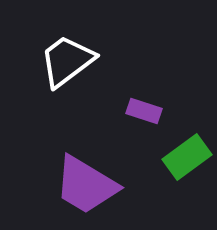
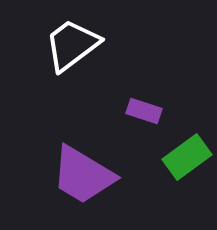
white trapezoid: moved 5 px right, 16 px up
purple trapezoid: moved 3 px left, 10 px up
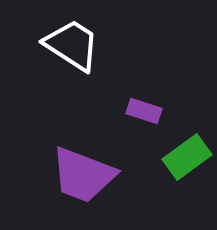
white trapezoid: rotated 70 degrees clockwise
purple trapezoid: rotated 10 degrees counterclockwise
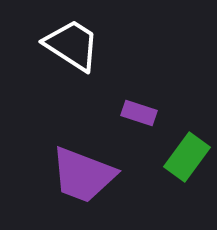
purple rectangle: moved 5 px left, 2 px down
green rectangle: rotated 18 degrees counterclockwise
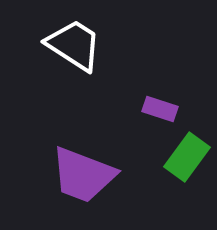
white trapezoid: moved 2 px right
purple rectangle: moved 21 px right, 4 px up
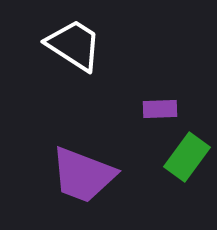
purple rectangle: rotated 20 degrees counterclockwise
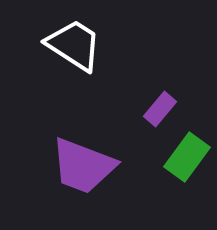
purple rectangle: rotated 48 degrees counterclockwise
purple trapezoid: moved 9 px up
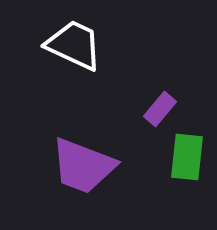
white trapezoid: rotated 8 degrees counterclockwise
green rectangle: rotated 30 degrees counterclockwise
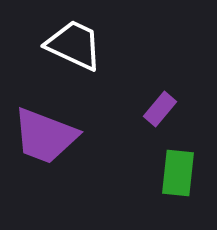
green rectangle: moved 9 px left, 16 px down
purple trapezoid: moved 38 px left, 30 px up
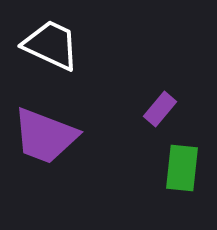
white trapezoid: moved 23 px left
green rectangle: moved 4 px right, 5 px up
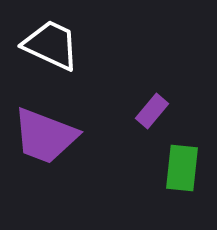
purple rectangle: moved 8 px left, 2 px down
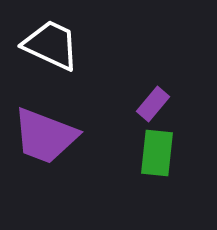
purple rectangle: moved 1 px right, 7 px up
green rectangle: moved 25 px left, 15 px up
